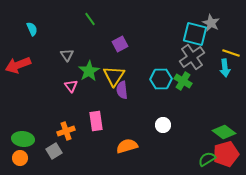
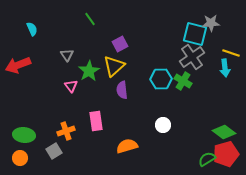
gray star: rotated 30 degrees counterclockwise
yellow triangle: moved 10 px up; rotated 15 degrees clockwise
green ellipse: moved 1 px right, 4 px up
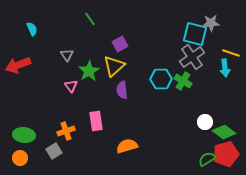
white circle: moved 42 px right, 3 px up
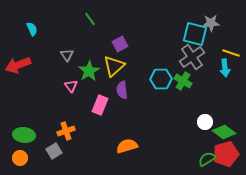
pink rectangle: moved 4 px right, 16 px up; rotated 30 degrees clockwise
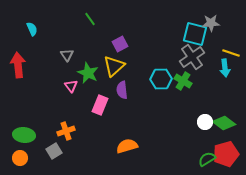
red arrow: rotated 105 degrees clockwise
green star: moved 1 px left, 2 px down; rotated 15 degrees counterclockwise
green diamond: moved 9 px up
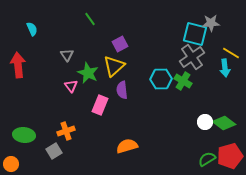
yellow line: rotated 12 degrees clockwise
red pentagon: moved 4 px right, 2 px down
orange circle: moved 9 px left, 6 px down
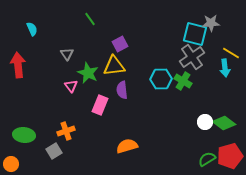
gray triangle: moved 1 px up
yellow triangle: rotated 35 degrees clockwise
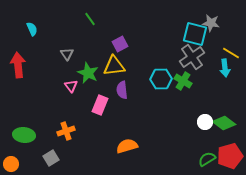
gray star: rotated 12 degrees clockwise
gray square: moved 3 px left, 7 px down
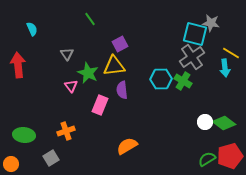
orange semicircle: rotated 15 degrees counterclockwise
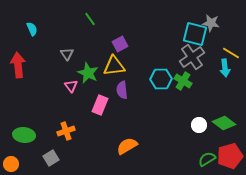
white circle: moved 6 px left, 3 px down
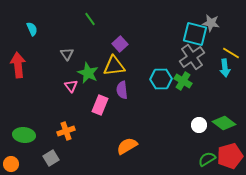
purple square: rotated 14 degrees counterclockwise
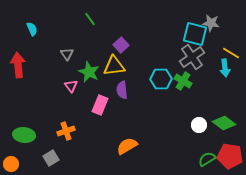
purple square: moved 1 px right, 1 px down
green star: moved 1 px right, 1 px up
red pentagon: rotated 25 degrees clockwise
